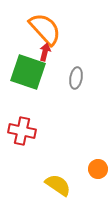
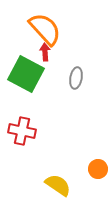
red arrow: rotated 18 degrees counterclockwise
green square: moved 2 px left, 2 px down; rotated 9 degrees clockwise
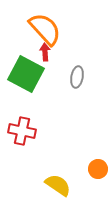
gray ellipse: moved 1 px right, 1 px up
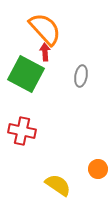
gray ellipse: moved 4 px right, 1 px up
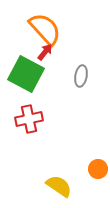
red arrow: rotated 42 degrees clockwise
red cross: moved 7 px right, 12 px up; rotated 24 degrees counterclockwise
yellow semicircle: moved 1 px right, 1 px down
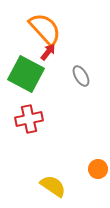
red arrow: moved 3 px right
gray ellipse: rotated 40 degrees counterclockwise
yellow semicircle: moved 6 px left
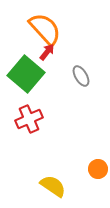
red arrow: moved 1 px left
green square: rotated 12 degrees clockwise
red cross: rotated 12 degrees counterclockwise
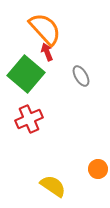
red arrow: rotated 60 degrees counterclockwise
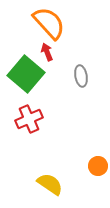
orange semicircle: moved 4 px right, 6 px up
gray ellipse: rotated 20 degrees clockwise
orange circle: moved 3 px up
yellow semicircle: moved 3 px left, 2 px up
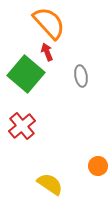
red cross: moved 7 px left, 7 px down; rotated 16 degrees counterclockwise
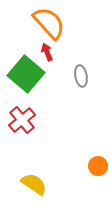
red cross: moved 6 px up
yellow semicircle: moved 16 px left
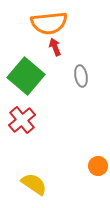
orange semicircle: rotated 126 degrees clockwise
red arrow: moved 8 px right, 5 px up
green square: moved 2 px down
